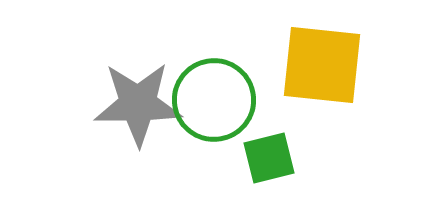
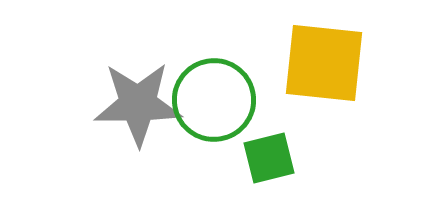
yellow square: moved 2 px right, 2 px up
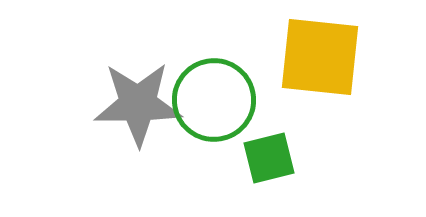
yellow square: moved 4 px left, 6 px up
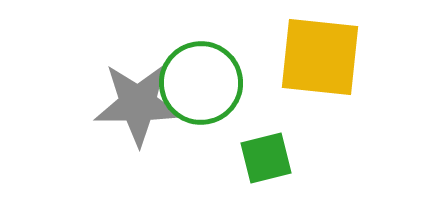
green circle: moved 13 px left, 17 px up
green square: moved 3 px left
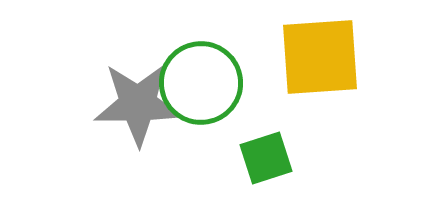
yellow square: rotated 10 degrees counterclockwise
green square: rotated 4 degrees counterclockwise
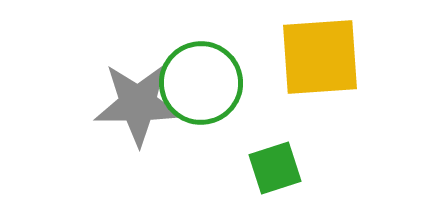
green square: moved 9 px right, 10 px down
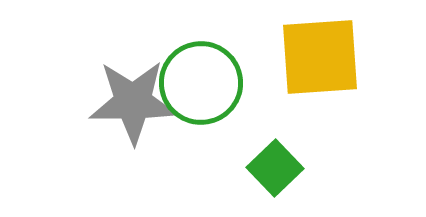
gray star: moved 5 px left, 2 px up
green square: rotated 26 degrees counterclockwise
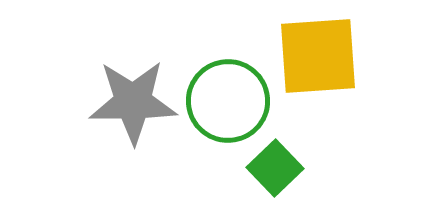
yellow square: moved 2 px left, 1 px up
green circle: moved 27 px right, 18 px down
